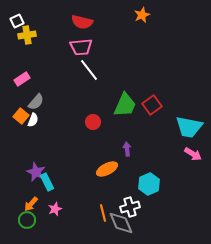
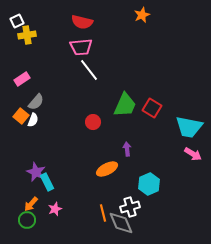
red square: moved 3 px down; rotated 24 degrees counterclockwise
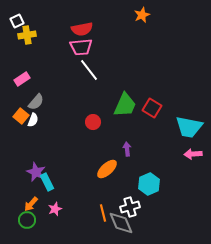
red semicircle: moved 7 px down; rotated 25 degrees counterclockwise
pink arrow: rotated 144 degrees clockwise
orange ellipse: rotated 15 degrees counterclockwise
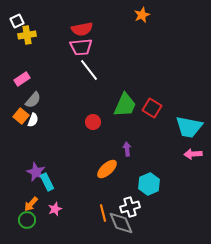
gray semicircle: moved 3 px left, 2 px up
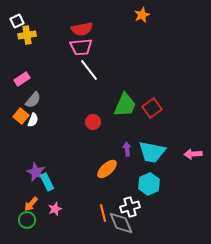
red square: rotated 24 degrees clockwise
cyan trapezoid: moved 37 px left, 25 px down
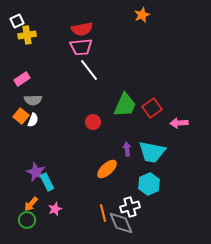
gray semicircle: rotated 48 degrees clockwise
pink arrow: moved 14 px left, 31 px up
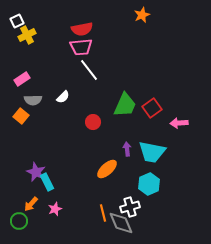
yellow cross: rotated 18 degrees counterclockwise
white semicircle: moved 30 px right, 23 px up; rotated 24 degrees clockwise
green circle: moved 8 px left, 1 px down
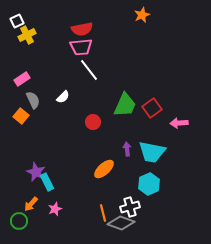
gray semicircle: rotated 114 degrees counterclockwise
orange ellipse: moved 3 px left
gray diamond: rotated 48 degrees counterclockwise
